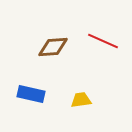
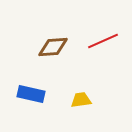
red line: rotated 48 degrees counterclockwise
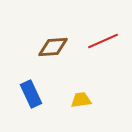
blue rectangle: rotated 52 degrees clockwise
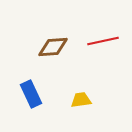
red line: rotated 12 degrees clockwise
